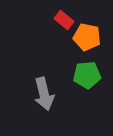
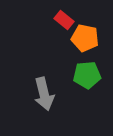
orange pentagon: moved 2 px left, 1 px down
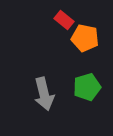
green pentagon: moved 12 px down; rotated 12 degrees counterclockwise
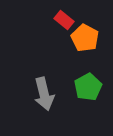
orange pentagon: rotated 16 degrees clockwise
green pentagon: moved 1 px right; rotated 12 degrees counterclockwise
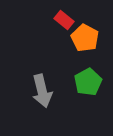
green pentagon: moved 5 px up
gray arrow: moved 2 px left, 3 px up
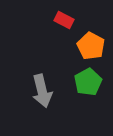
red rectangle: rotated 12 degrees counterclockwise
orange pentagon: moved 6 px right, 8 px down
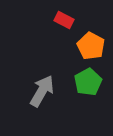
gray arrow: rotated 136 degrees counterclockwise
